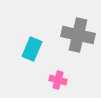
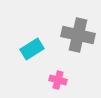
cyan rectangle: rotated 35 degrees clockwise
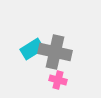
gray cross: moved 23 px left, 17 px down
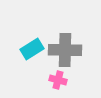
gray cross: moved 10 px right, 2 px up; rotated 12 degrees counterclockwise
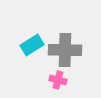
cyan rectangle: moved 4 px up
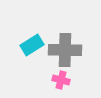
pink cross: moved 3 px right
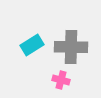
gray cross: moved 6 px right, 3 px up
